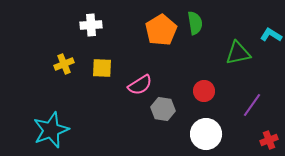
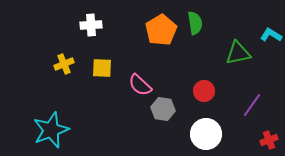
pink semicircle: rotated 75 degrees clockwise
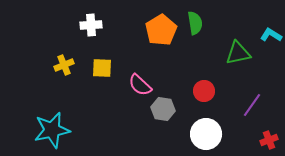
yellow cross: moved 1 px down
cyan star: moved 1 px right; rotated 9 degrees clockwise
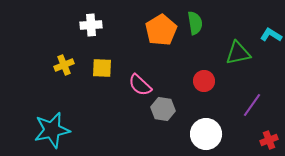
red circle: moved 10 px up
